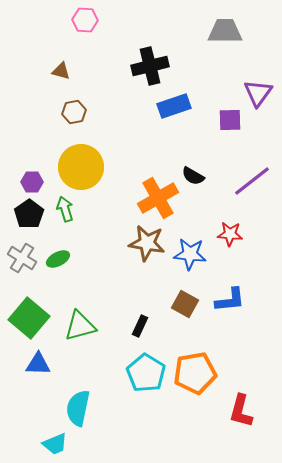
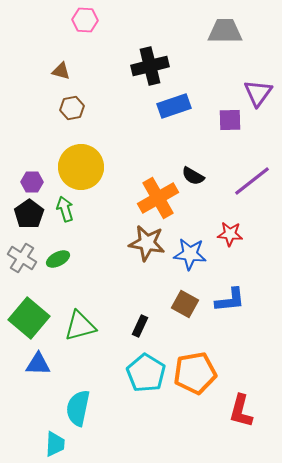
brown hexagon: moved 2 px left, 4 px up
cyan trapezoid: rotated 64 degrees counterclockwise
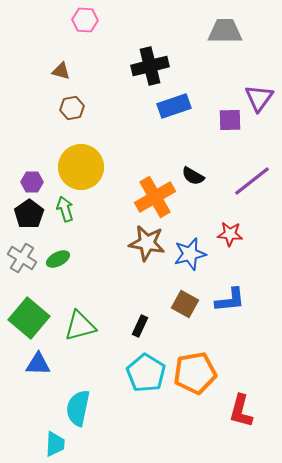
purple triangle: moved 1 px right, 5 px down
orange cross: moved 3 px left, 1 px up
blue star: rotated 20 degrees counterclockwise
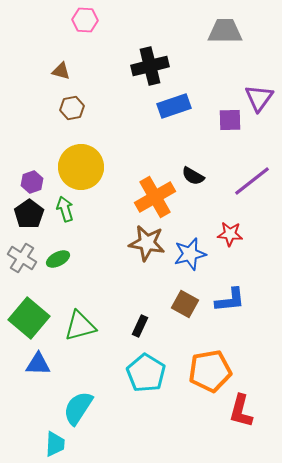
purple hexagon: rotated 20 degrees counterclockwise
orange pentagon: moved 15 px right, 2 px up
cyan semicircle: rotated 21 degrees clockwise
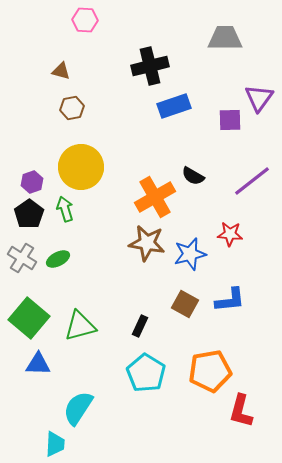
gray trapezoid: moved 7 px down
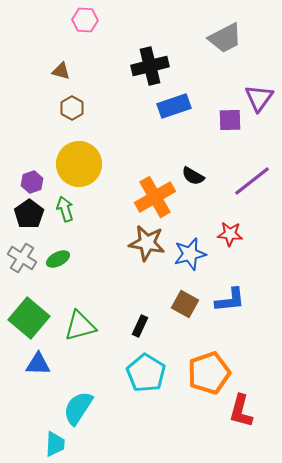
gray trapezoid: rotated 153 degrees clockwise
brown hexagon: rotated 20 degrees counterclockwise
yellow circle: moved 2 px left, 3 px up
orange pentagon: moved 1 px left, 2 px down; rotated 9 degrees counterclockwise
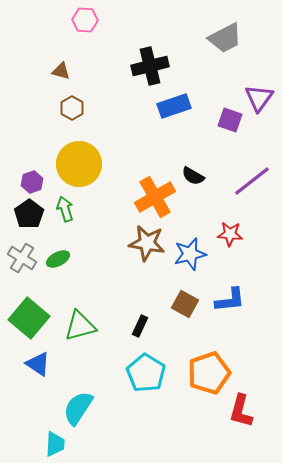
purple square: rotated 20 degrees clockwise
blue triangle: rotated 32 degrees clockwise
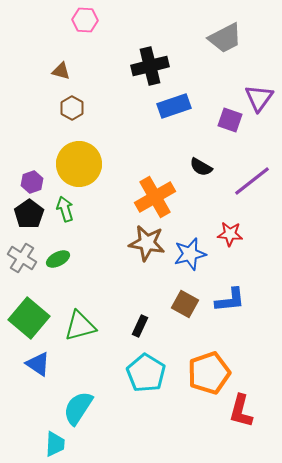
black semicircle: moved 8 px right, 9 px up
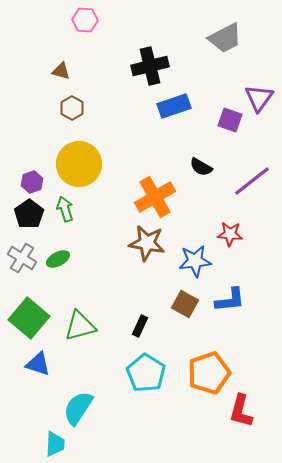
blue star: moved 5 px right, 7 px down; rotated 8 degrees clockwise
blue triangle: rotated 16 degrees counterclockwise
